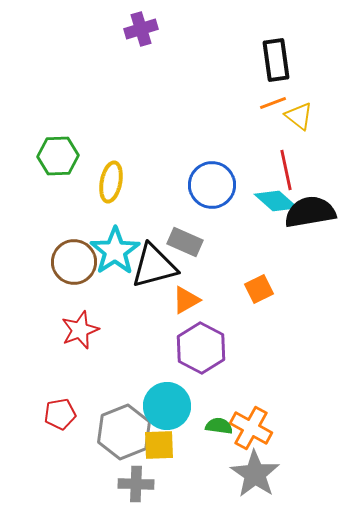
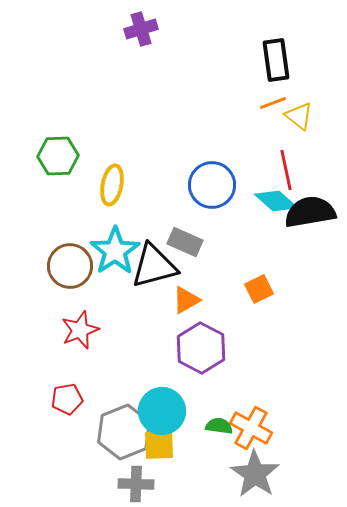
yellow ellipse: moved 1 px right, 3 px down
brown circle: moved 4 px left, 4 px down
cyan circle: moved 5 px left, 5 px down
red pentagon: moved 7 px right, 15 px up
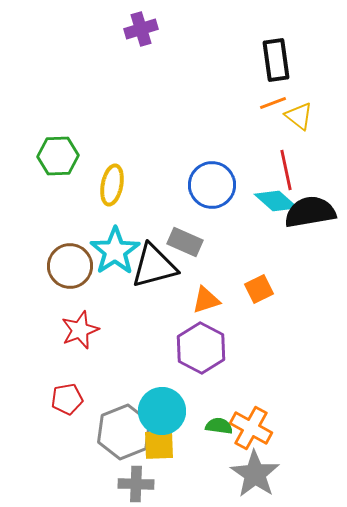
orange triangle: moved 20 px right; rotated 12 degrees clockwise
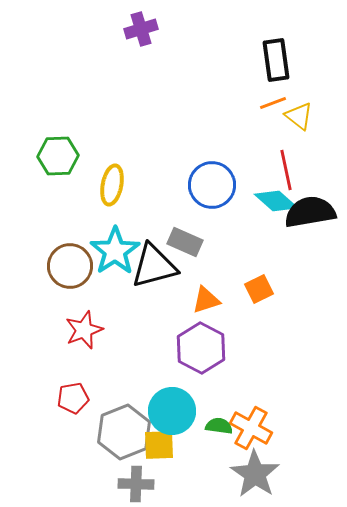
red star: moved 4 px right
red pentagon: moved 6 px right, 1 px up
cyan circle: moved 10 px right
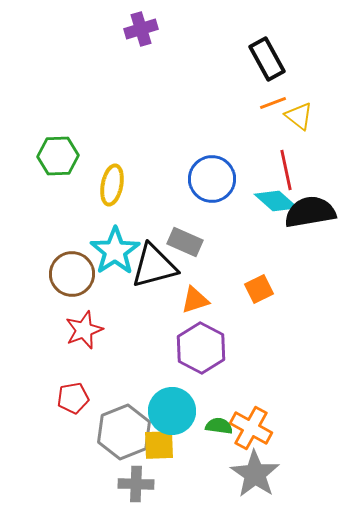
black rectangle: moved 9 px left, 1 px up; rotated 21 degrees counterclockwise
blue circle: moved 6 px up
brown circle: moved 2 px right, 8 px down
orange triangle: moved 11 px left
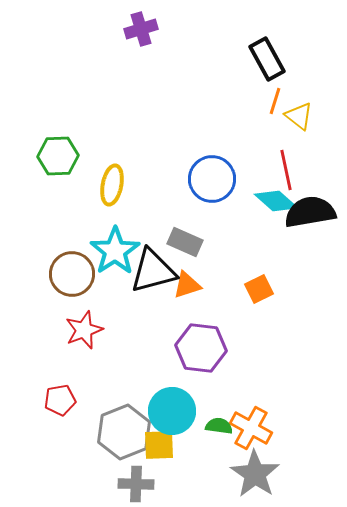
orange line: moved 2 px right, 2 px up; rotated 52 degrees counterclockwise
black triangle: moved 1 px left, 5 px down
orange triangle: moved 8 px left, 15 px up
purple hexagon: rotated 21 degrees counterclockwise
red pentagon: moved 13 px left, 2 px down
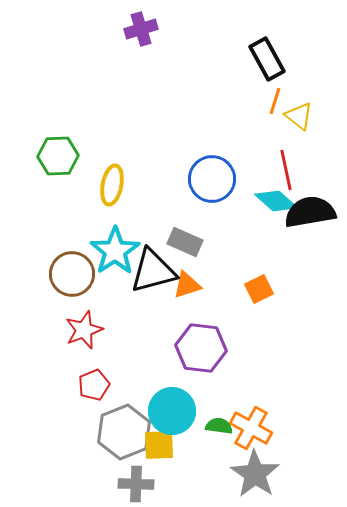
red pentagon: moved 34 px right, 15 px up; rotated 12 degrees counterclockwise
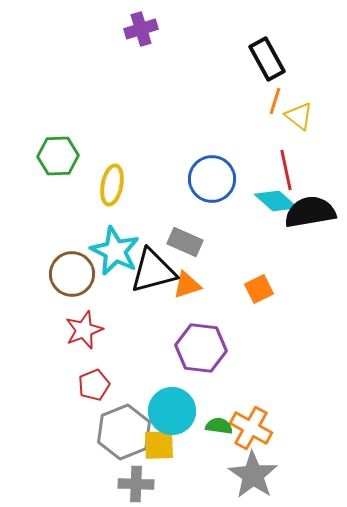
cyan star: rotated 12 degrees counterclockwise
gray star: moved 2 px left, 1 px down
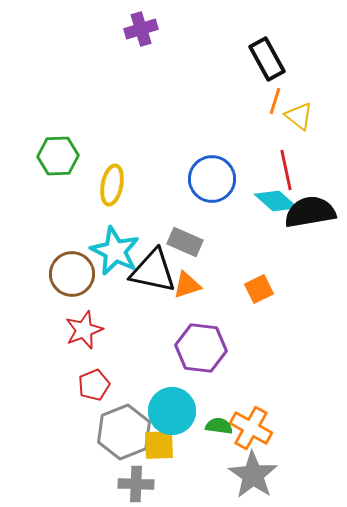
black triangle: rotated 27 degrees clockwise
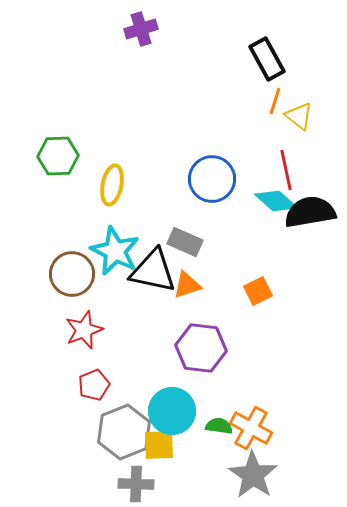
orange square: moved 1 px left, 2 px down
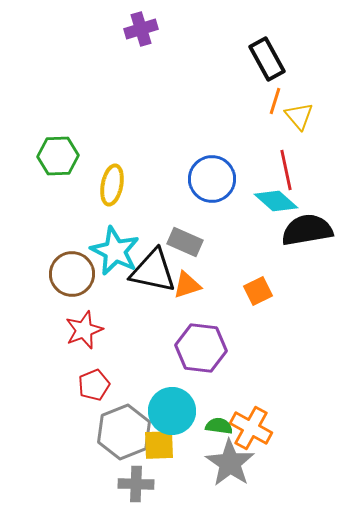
yellow triangle: rotated 12 degrees clockwise
black semicircle: moved 3 px left, 18 px down
gray star: moved 23 px left, 12 px up
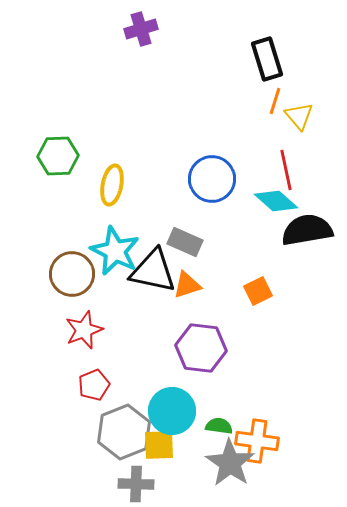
black rectangle: rotated 12 degrees clockwise
orange cross: moved 6 px right, 13 px down; rotated 21 degrees counterclockwise
